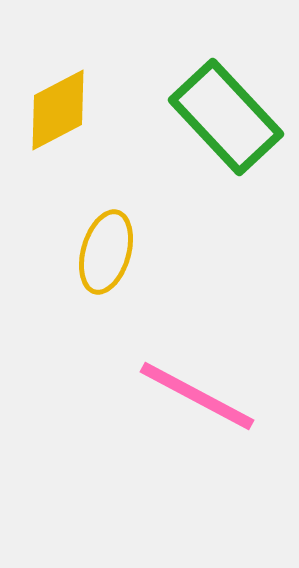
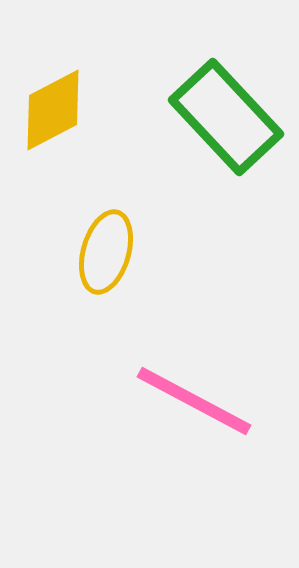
yellow diamond: moved 5 px left
pink line: moved 3 px left, 5 px down
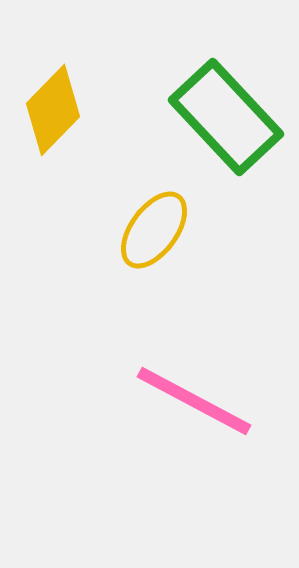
yellow diamond: rotated 18 degrees counterclockwise
yellow ellipse: moved 48 px right, 22 px up; rotated 20 degrees clockwise
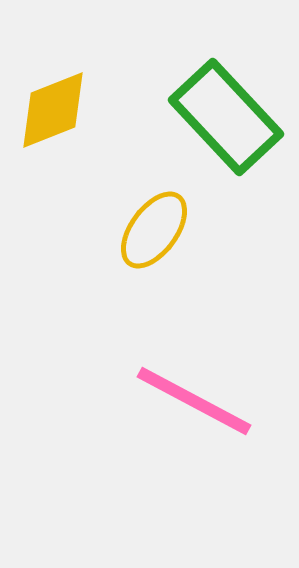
yellow diamond: rotated 24 degrees clockwise
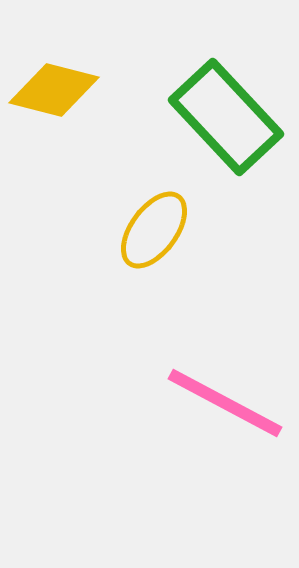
yellow diamond: moved 1 px right, 20 px up; rotated 36 degrees clockwise
pink line: moved 31 px right, 2 px down
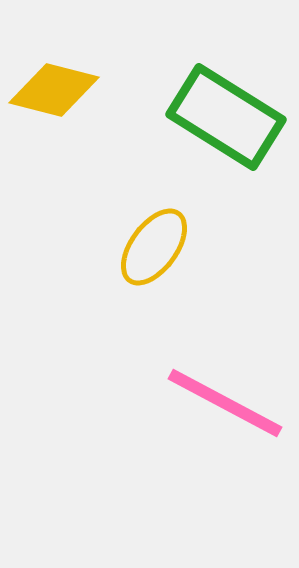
green rectangle: rotated 15 degrees counterclockwise
yellow ellipse: moved 17 px down
